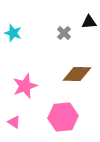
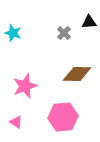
pink triangle: moved 2 px right
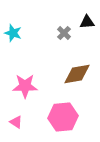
black triangle: moved 2 px left
brown diamond: rotated 12 degrees counterclockwise
pink star: rotated 20 degrees clockwise
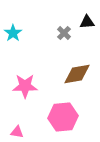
cyan star: rotated 18 degrees clockwise
pink triangle: moved 1 px right, 10 px down; rotated 24 degrees counterclockwise
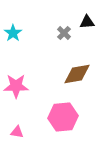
pink star: moved 9 px left
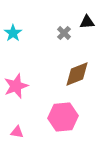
brown diamond: rotated 12 degrees counterclockwise
pink star: rotated 20 degrees counterclockwise
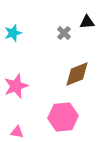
cyan star: rotated 18 degrees clockwise
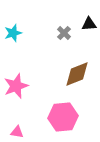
black triangle: moved 2 px right, 2 px down
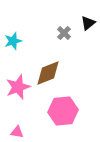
black triangle: moved 1 px left, 1 px up; rotated 35 degrees counterclockwise
cyan star: moved 8 px down
brown diamond: moved 29 px left, 1 px up
pink star: moved 2 px right, 1 px down
pink hexagon: moved 6 px up
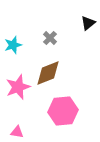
gray cross: moved 14 px left, 5 px down
cyan star: moved 4 px down
